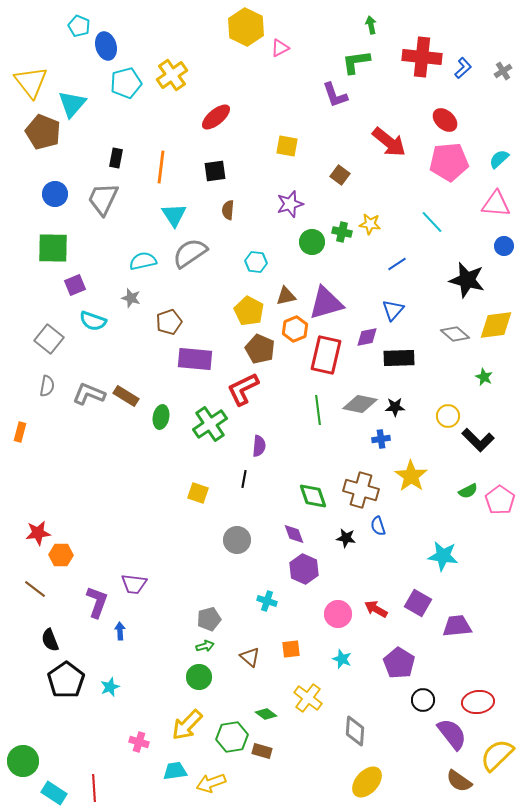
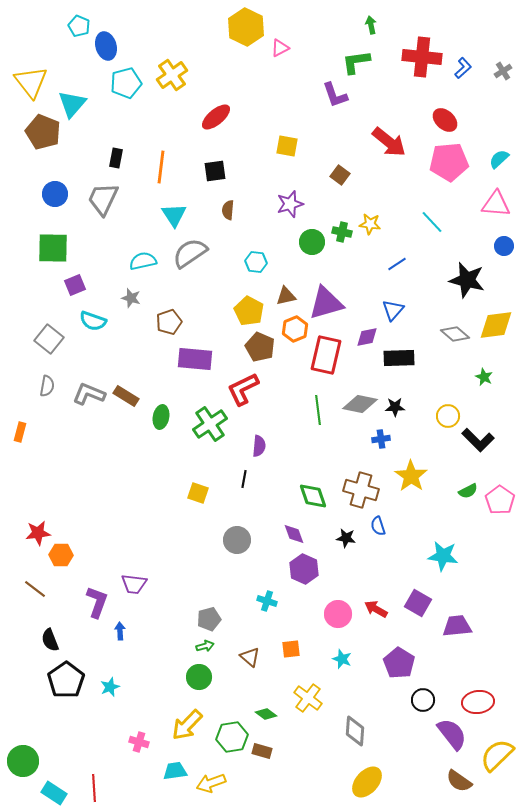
brown pentagon at (260, 349): moved 2 px up
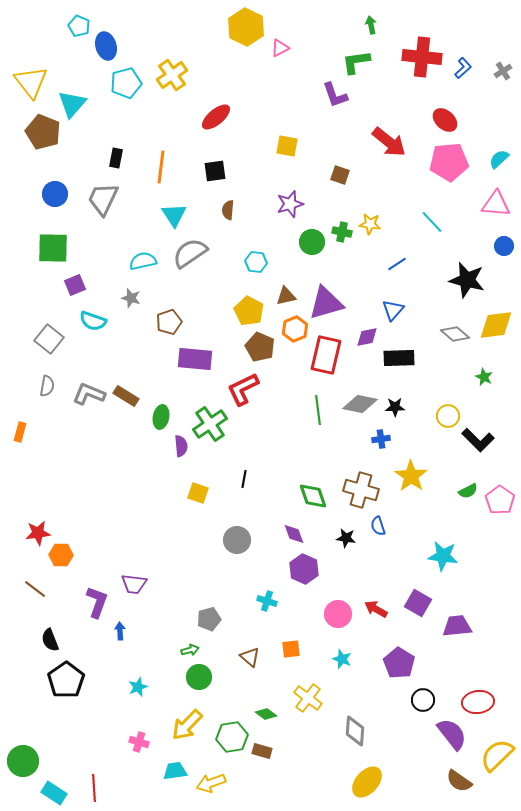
brown square at (340, 175): rotated 18 degrees counterclockwise
purple semicircle at (259, 446): moved 78 px left; rotated 10 degrees counterclockwise
green arrow at (205, 646): moved 15 px left, 4 px down
cyan star at (110, 687): moved 28 px right
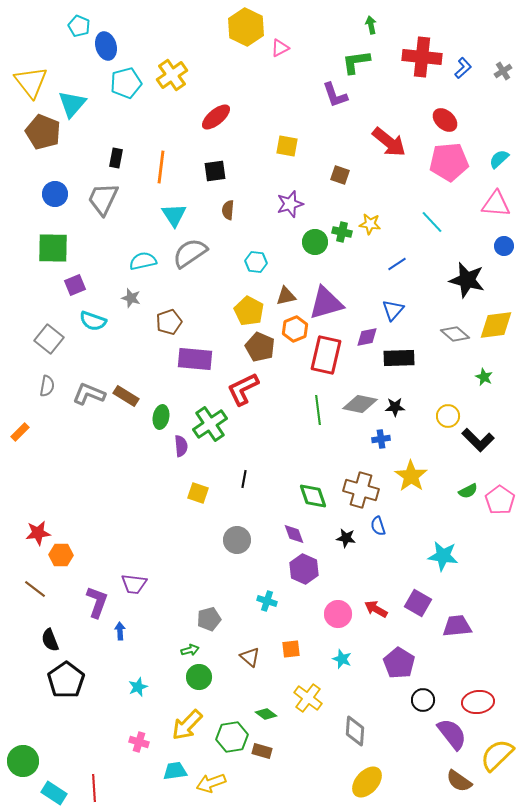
green circle at (312, 242): moved 3 px right
orange rectangle at (20, 432): rotated 30 degrees clockwise
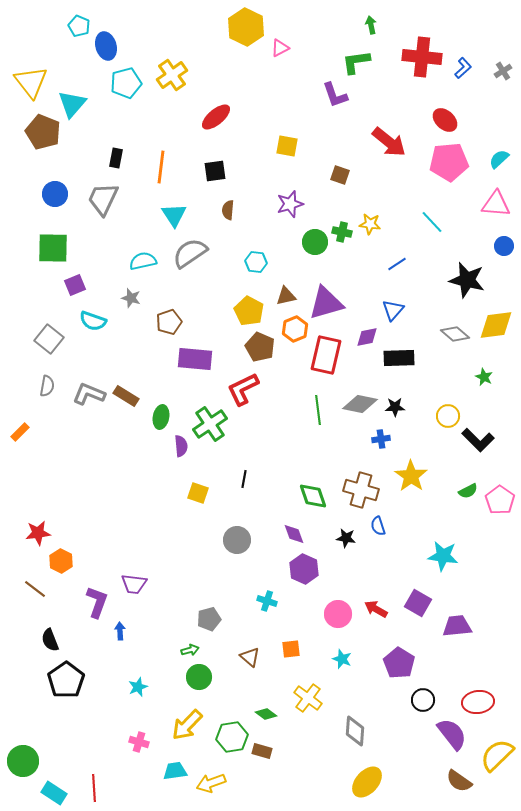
orange hexagon at (61, 555): moved 6 px down; rotated 25 degrees clockwise
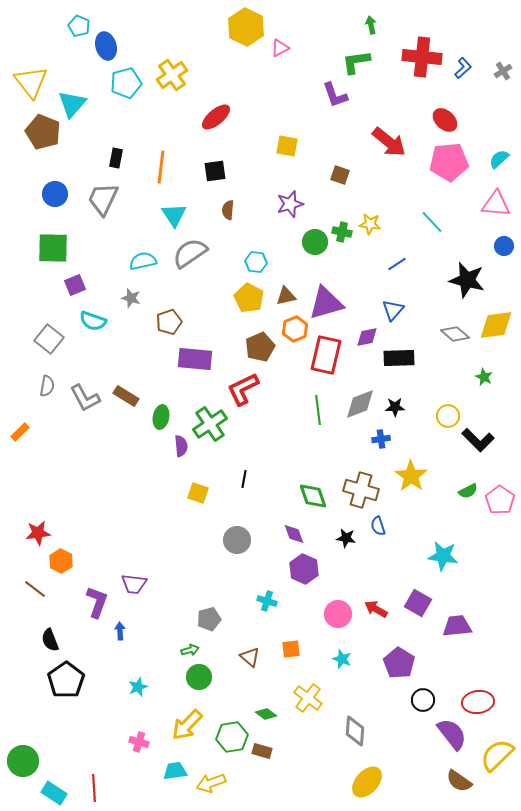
yellow pentagon at (249, 311): moved 13 px up
brown pentagon at (260, 347): rotated 24 degrees clockwise
gray L-shape at (89, 394): moved 4 px left, 4 px down; rotated 140 degrees counterclockwise
gray diamond at (360, 404): rotated 32 degrees counterclockwise
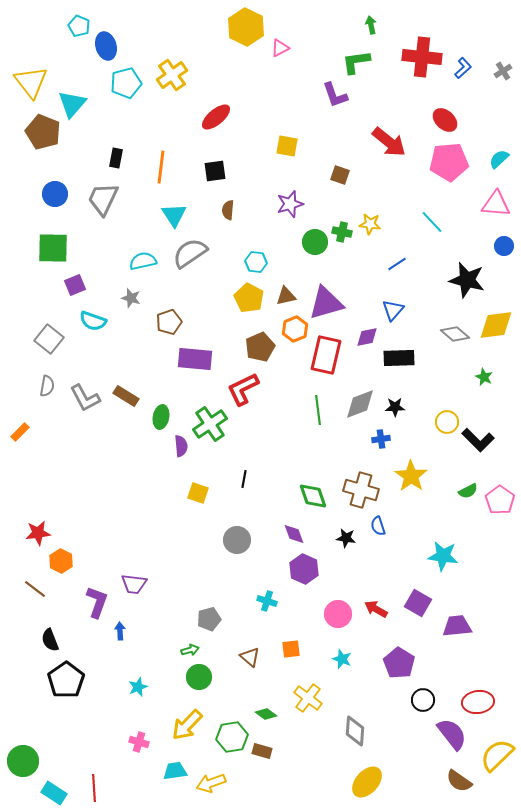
yellow circle at (448, 416): moved 1 px left, 6 px down
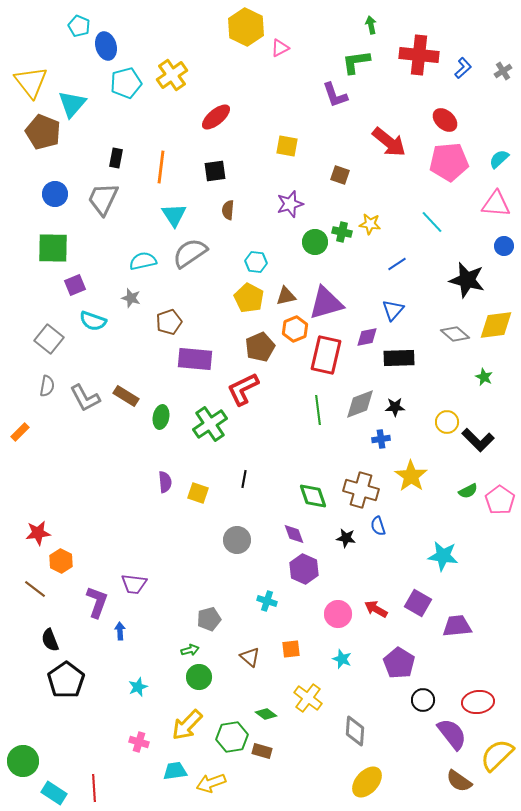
red cross at (422, 57): moved 3 px left, 2 px up
purple semicircle at (181, 446): moved 16 px left, 36 px down
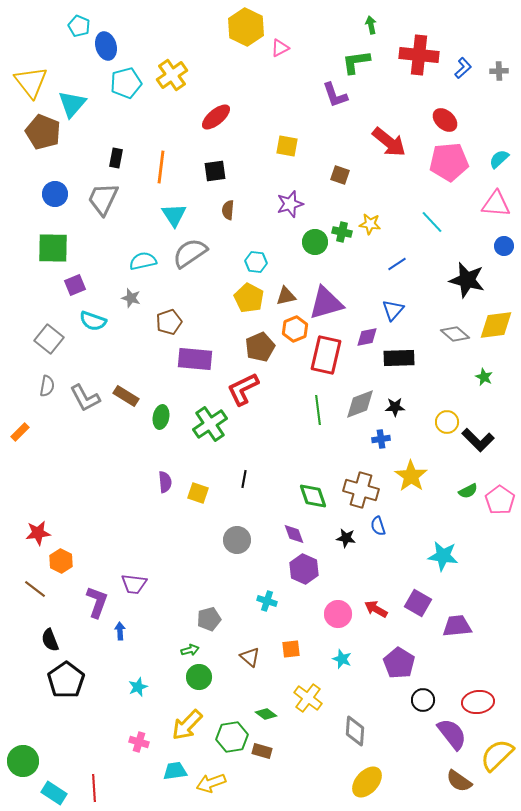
gray cross at (503, 71): moved 4 px left; rotated 30 degrees clockwise
